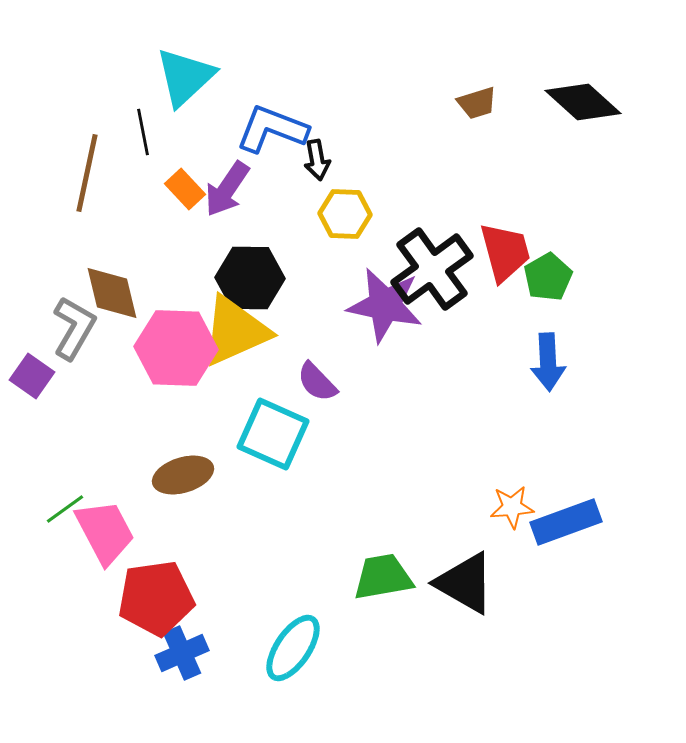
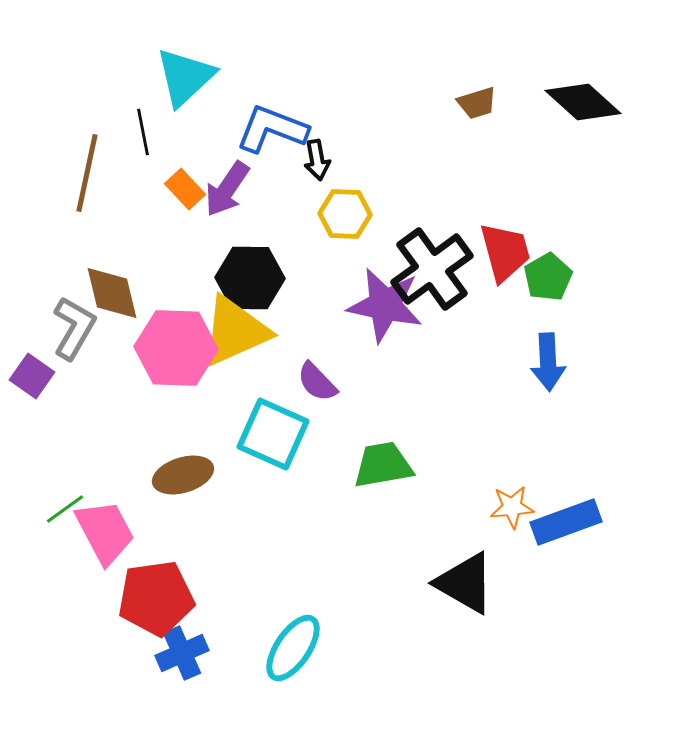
green trapezoid: moved 112 px up
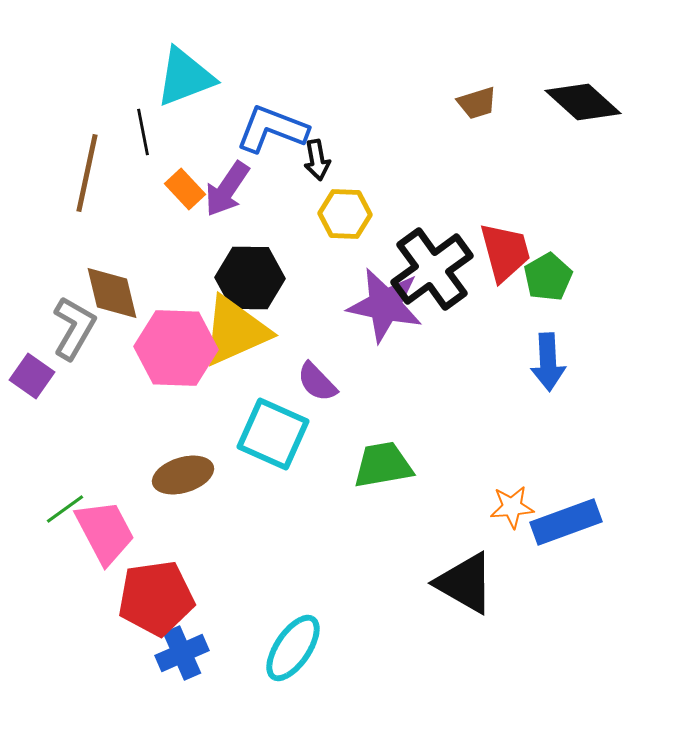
cyan triangle: rotated 22 degrees clockwise
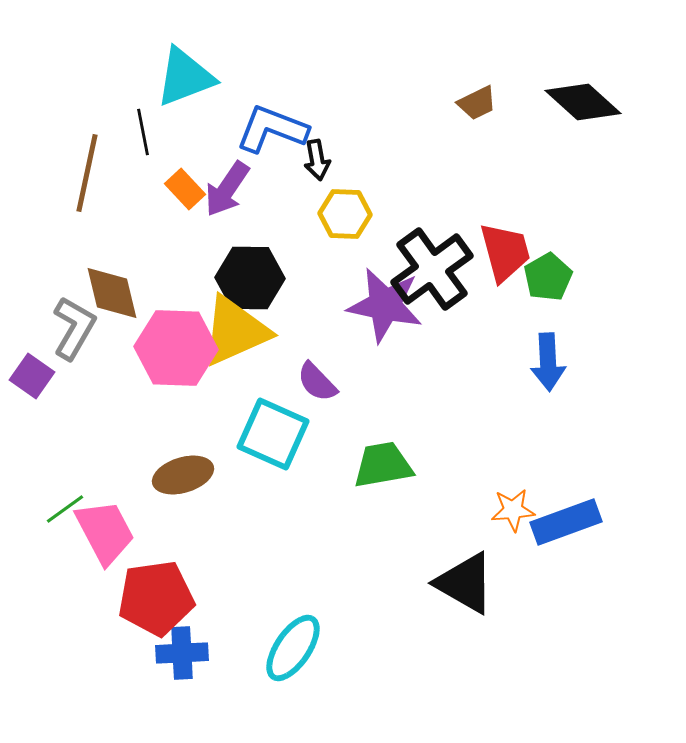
brown trapezoid: rotated 9 degrees counterclockwise
orange star: moved 1 px right, 3 px down
blue cross: rotated 21 degrees clockwise
